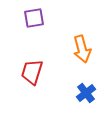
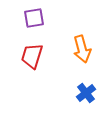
red trapezoid: moved 16 px up
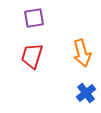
orange arrow: moved 4 px down
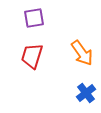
orange arrow: rotated 20 degrees counterclockwise
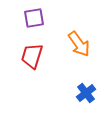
orange arrow: moved 3 px left, 9 px up
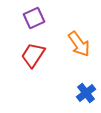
purple square: rotated 15 degrees counterclockwise
red trapezoid: moved 1 px right, 1 px up; rotated 16 degrees clockwise
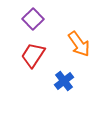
purple square: moved 1 px left, 1 px down; rotated 20 degrees counterclockwise
blue cross: moved 22 px left, 12 px up
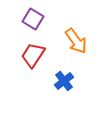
purple square: rotated 15 degrees counterclockwise
orange arrow: moved 3 px left, 3 px up
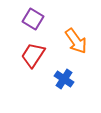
blue cross: moved 2 px up; rotated 18 degrees counterclockwise
